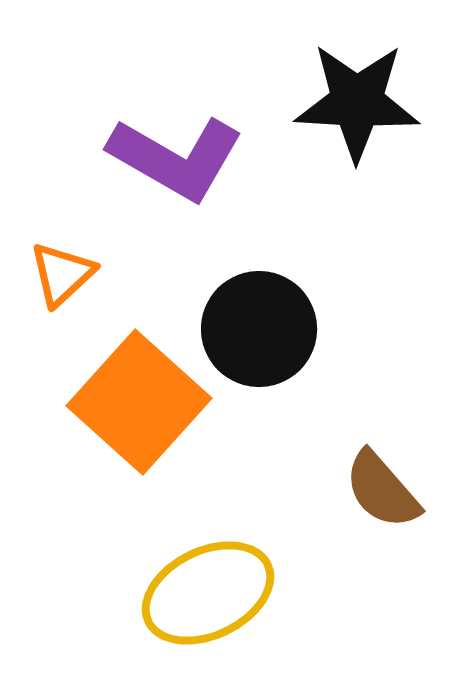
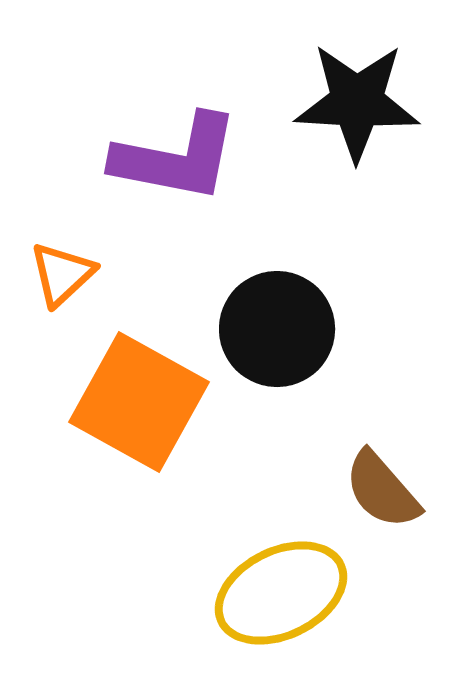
purple L-shape: rotated 19 degrees counterclockwise
black circle: moved 18 px right
orange square: rotated 13 degrees counterclockwise
yellow ellipse: moved 73 px right
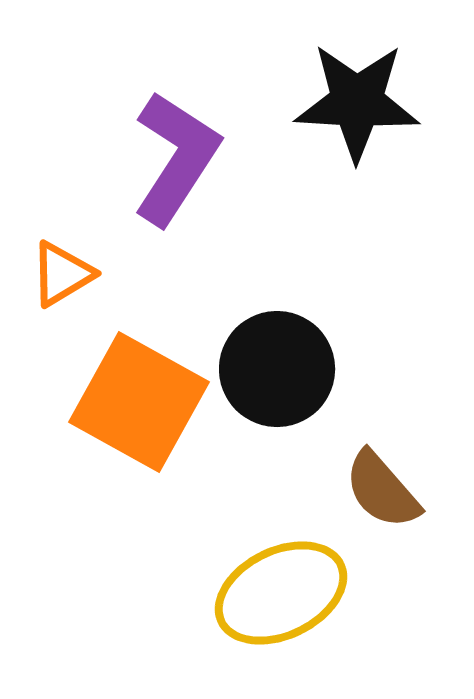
purple L-shape: rotated 68 degrees counterclockwise
orange triangle: rotated 12 degrees clockwise
black circle: moved 40 px down
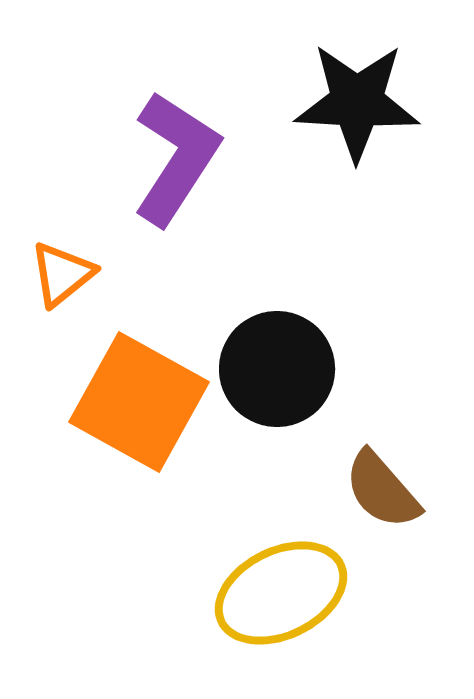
orange triangle: rotated 8 degrees counterclockwise
